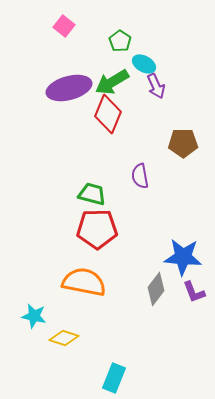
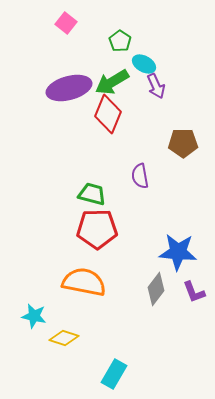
pink square: moved 2 px right, 3 px up
blue star: moved 5 px left, 5 px up
cyan rectangle: moved 4 px up; rotated 8 degrees clockwise
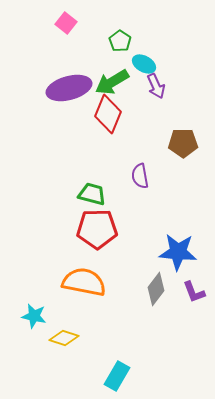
cyan rectangle: moved 3 px right, 2 px down
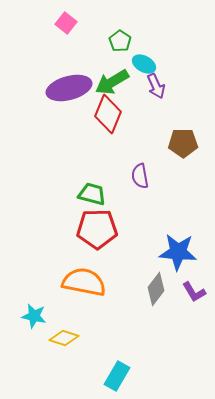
purple L-shape: rotated 10 degrees counterclockwise
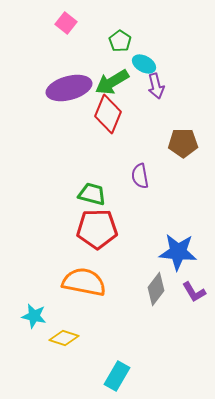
purple arrow: rotated 10 degrees clockwise
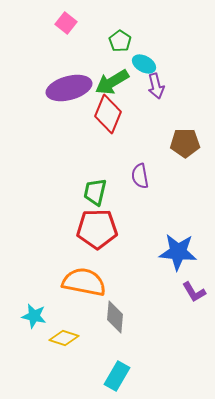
brown pentagon: moved 2 px right
green trapezoid: moved 3 px right, 2 px up; rotated 92 degrees counterclockwise
gray diamond: moved 41 px left, 28 px down; rotated 32 degrees counterclockwise
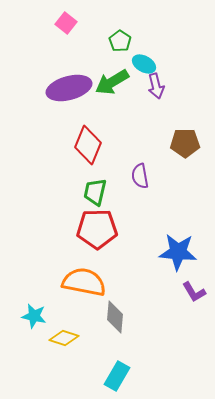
red diamond: moved 20 px left, 31 px down
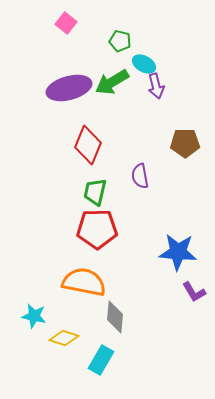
green pentagon: rotated 20 degrees counterclockwise
cyan rectangle: moved 16 px left, 16 px up
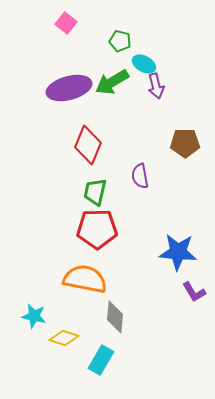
orange semicircle: moved 1 px right, 3 px up
